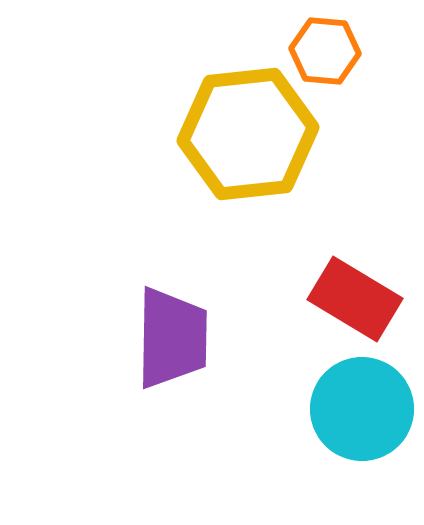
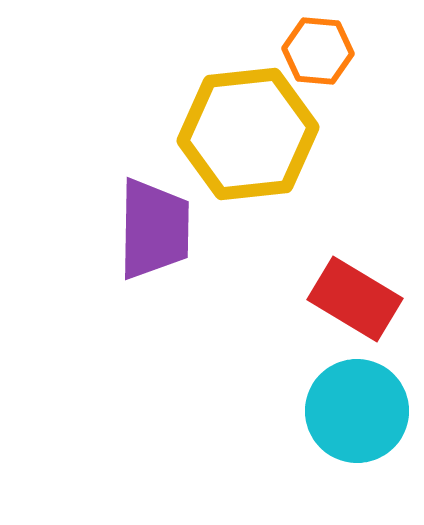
orange hexagon: moved 7 px left
purple trapezoid: moved 18 px left, 109 px up
cyan circle: moved 5 px left, 2 px down
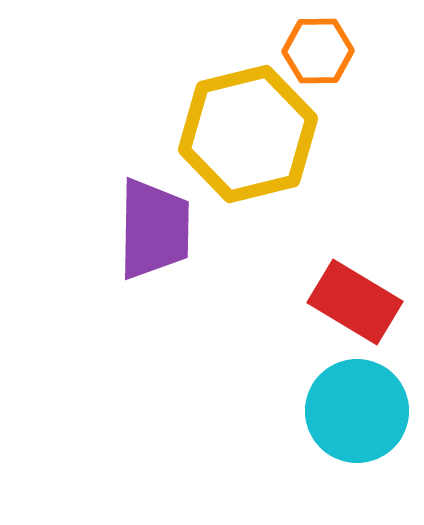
orange hexagon: rotated 6 degrees counterclockwise
yellow hexagon: rotated 8 degrees counterclockwise
red rectangle: moved 3 px down
